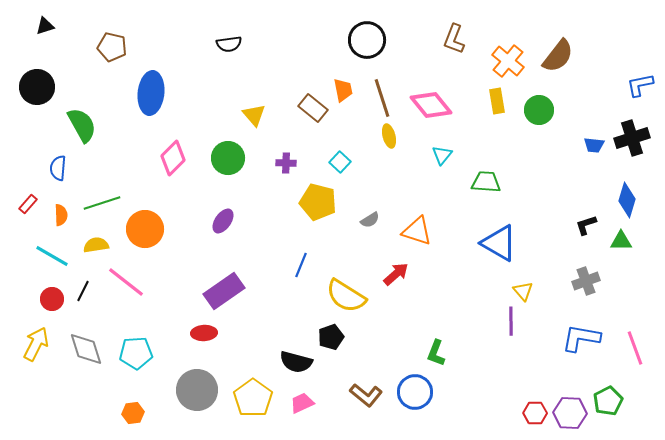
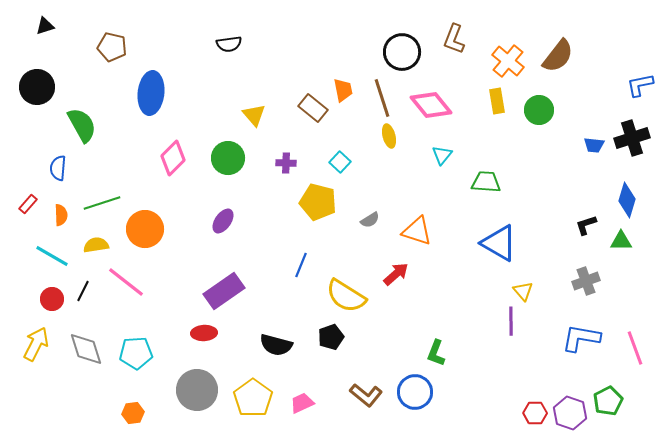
black circle at (367, 40): moved 35 px right, 12 px down
black semicircle at (296, 362): moved 20 px left, 17 px up
purple hexagon at (570, 413): rotated 16 degrees clockwise
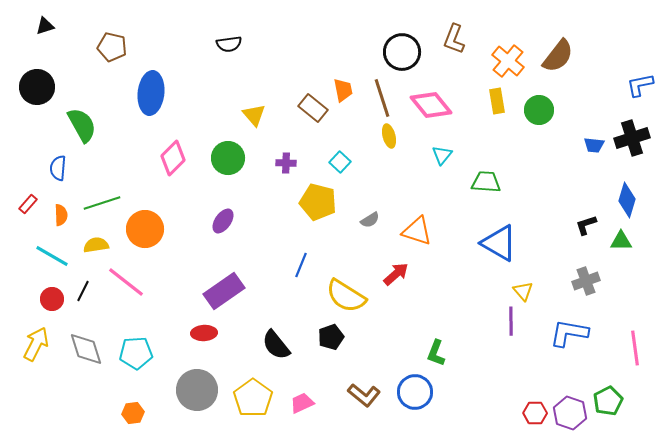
blue L-shape at (581, 338): moved 12 px left, 5 px up
black semicircle at (276, 345): rotated 36 degrees clockwise
pink line at (635, 348): rotated 12 degrees clockwise
brown L-shape at (366, 395): moved 2 px left
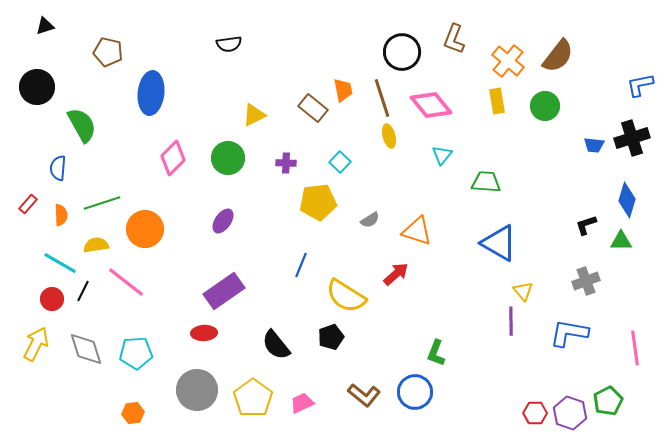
brown pentagon at (112, 47): moved 4 px left, 5 px down
green circle at (539, 110): moved 6 px right, 4 px up
yellow triangle at (254, 115): rotated 45 degrees clockwise
yellow pentagon at (318, 202): rotated 21 degrees counterclockwise
cyan line at (52, 256): moved 8 px right, 7 px down
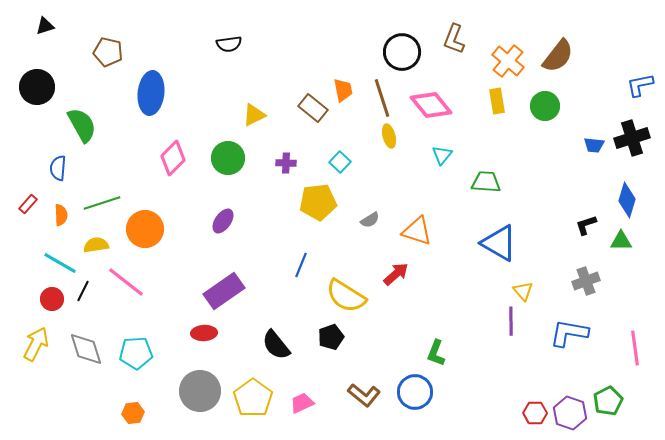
gray circle at (197, 390): moved 3 px right, 1 px down
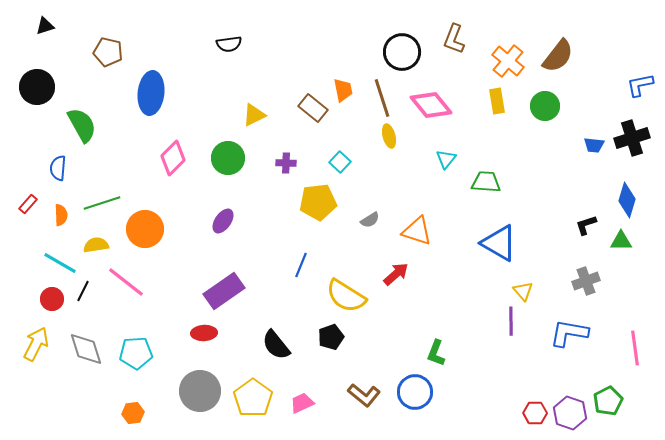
cyan triangle at (442, 155): moved 4 px right, 4 px down
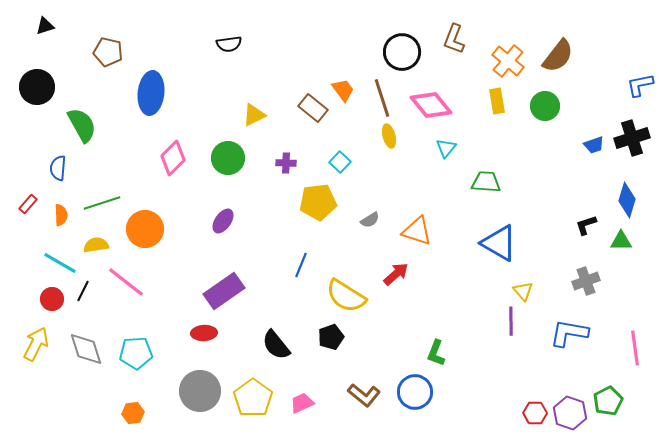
orange trapezoid at (343, 90): rotated 25 degrees counterclockwise
blue trapezoid at (594, 145): rotated 25 degrees counterclockwise
cyan triangle at (446, 159): moved 11 px up
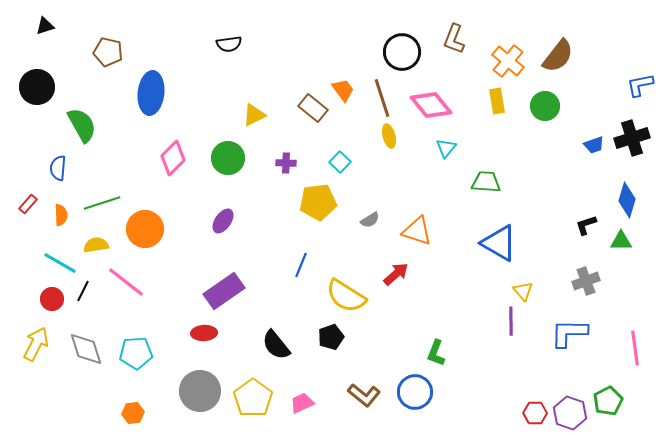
blue L-shape at (569, 333): rotated 9 degrees counterclockwise
